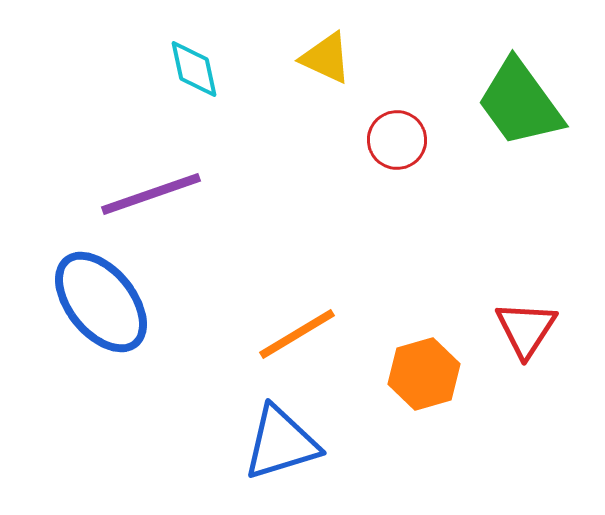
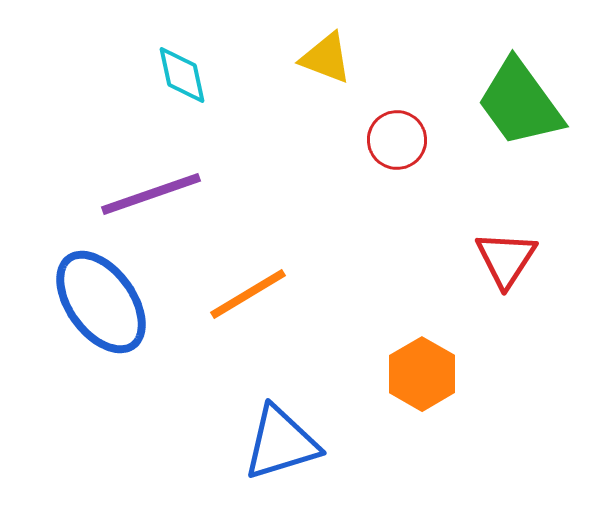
yellow triangle: rotated 4 degrees counterclockwise
cyan diamond: moved 12 px left, 6 px down
blue ellipse: rotated 3 degrees clockwise
red triangle: moved 20 px left, 70 px up
orange line: moved 49 px left, 40 px up
orange hexagon: moved 2 px left; rotated 14 degrees counterclockwise
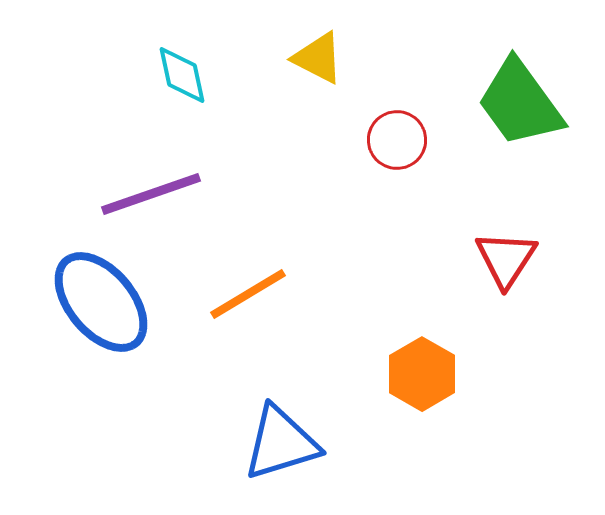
yellow triangle: moved 8 px left; rotated 6 degrees clockwise
blue ellipse: rotated 4 degrees counterclockwise
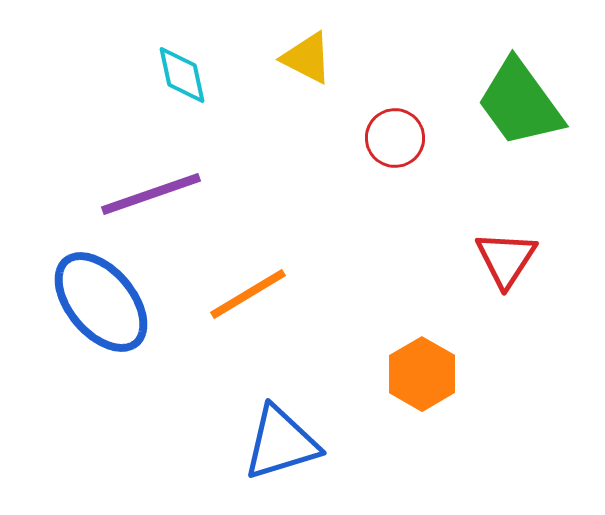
yellow triangle: moved 11 px left
red circle: moved 2 px left, 2 px up
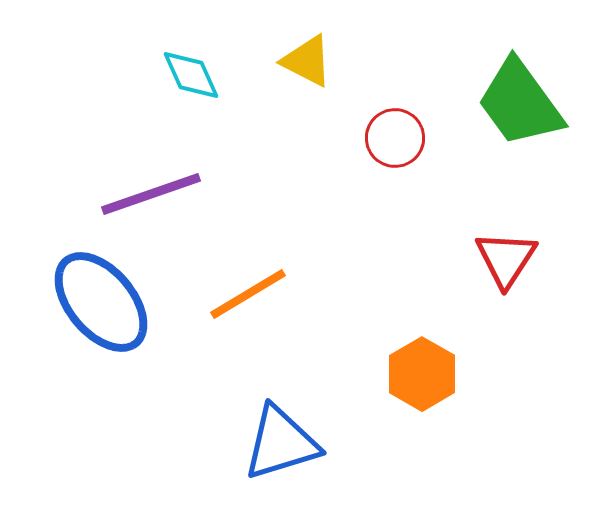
yellow triangle: moved 3 px down
cyan diamond: moved 9 px right; rotated 12 degrees counterclockwise
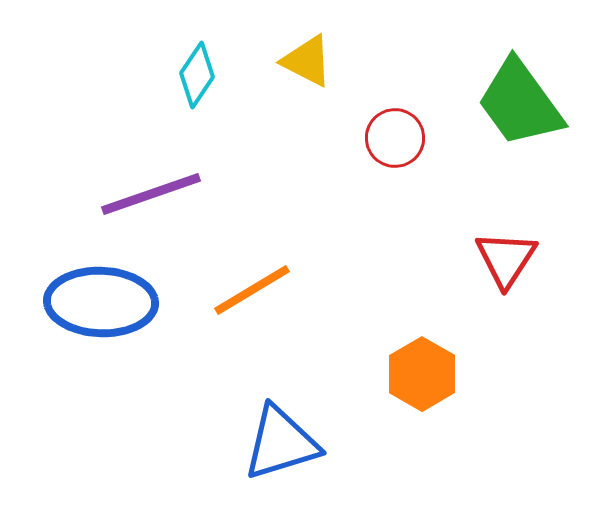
cyan diamond: moved 6 px right; rotated 58 degrees clockwise
orange line: moved 4 px right, 4 px up
blue ellipse: rotated 48 degrees counterclockwise
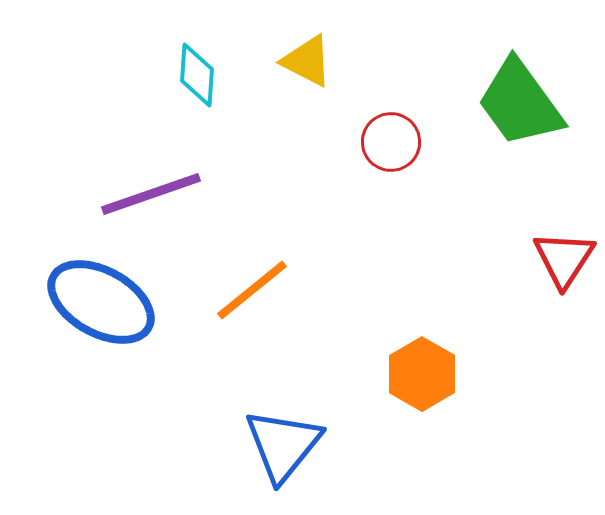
cyan diamond: rotated 30 degrees counterclockwise
red circle: moved 4 px left, 4 px down
red triangle: moved 58 px right
orange line: rotated 8 degrees counterclockwise
blue ellipse: rotated 27 degrees clockwise
blue triangle: moved 2 px right, 2 px down; rotated 34 degrees counterclockwise
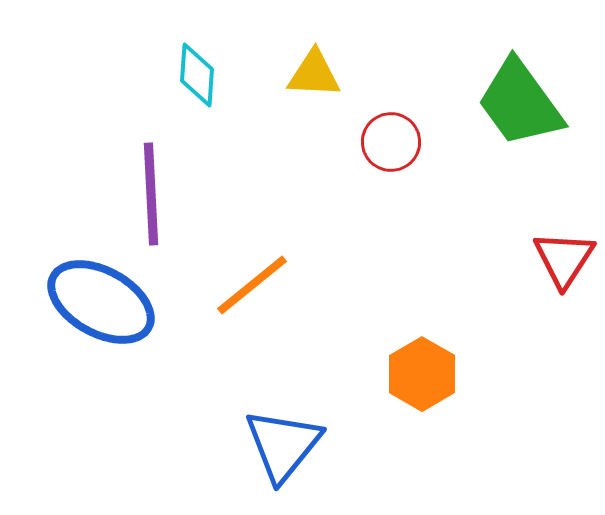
yellow triangle: moved 7 px right, 13 px down; rotated 24 degrees counterclockwise
purple line: rotated 74 degrees counterclockwise
orange line: moved 5 px up
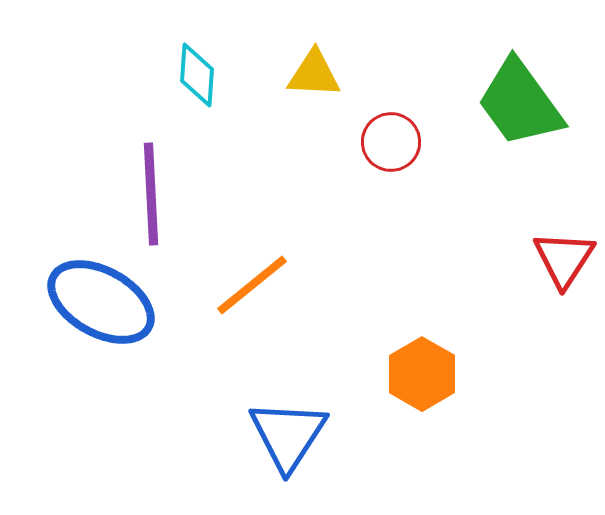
blue triangle: moved 5 px right, 10 px up; rotated 6 degrees counterclockwise
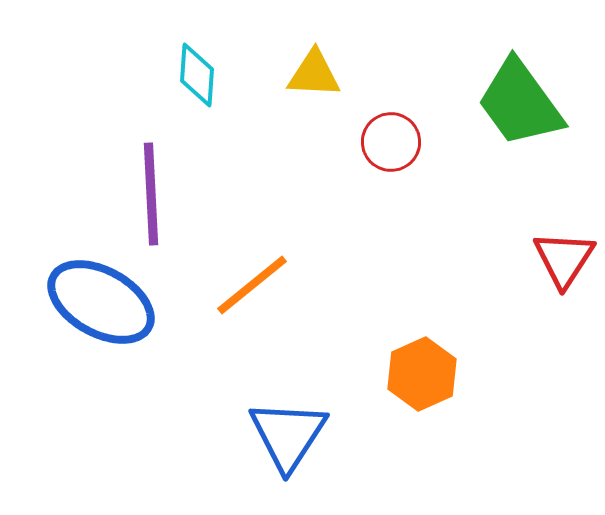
orange hexagon: rotated 6 degrees clockwise
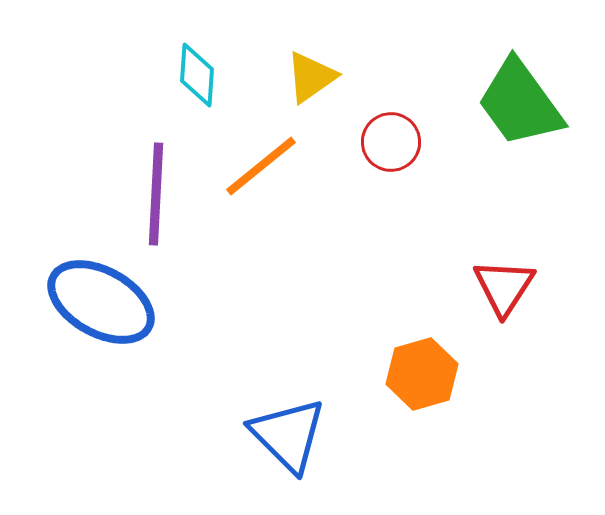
yellow triangle: moved 3 px left, 3 px down; rotated 38 degrees counterclockwise
purple line: moved 5 px right; rotated 6 degrees clockwise
red triangle: moved 60 px left, 28 px down
orange line: moved 9 px right, 119 px up
orange hexagon: rotated 8 degrees clockwise
blue triangle: rotated 18 degrees counterclockwise
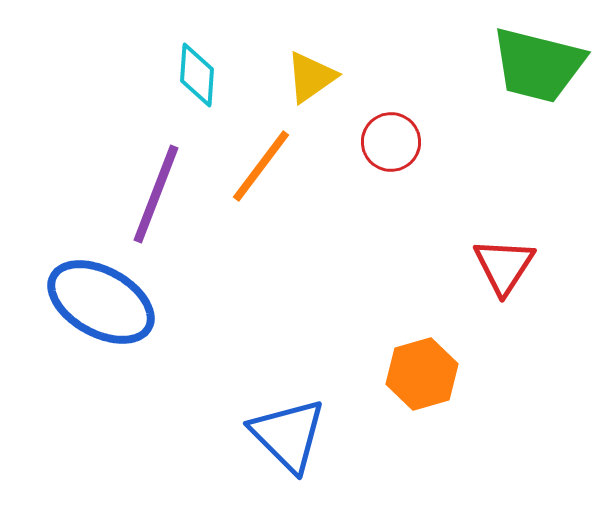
green trapezoid: moved 18 px right, 38 px up; rotated 40 degrees counterclockwise
orange line: rotated 14 degrees counterclockwise
purple line: rotated 18 degrees clockwise
red triangle: moved 21 px up
